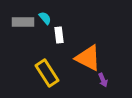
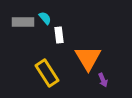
orange triangle: rotated 32 degrees clockwise
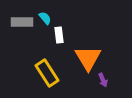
gray rectangle: moved 1 px left
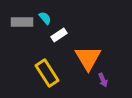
white rectangle: rotated 63 degrees clockwise
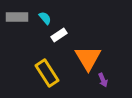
gray rectangle: moved 5 px left, 5 px up
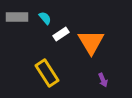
white rectangle: moved 2 px right, 1 px up
orange triangle: moved 3 px right, 16 px up
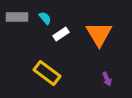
orange triangle: moved 8 px right, 8 px up
yellow rectangle: rotated 20 degrees counterclockwise
purple arrow: moved 4 px right, 1 px up
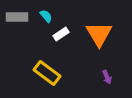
cyan semicircle: moved 1 px right, 2 px up
purple arrow: moved 2 px up
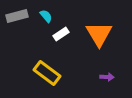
gray rectangle: moved 1 px up; rotated 15 degrees counterclockwise
purple arrow: rotated 64 degrees counterclockwise
